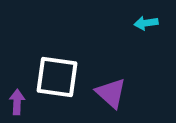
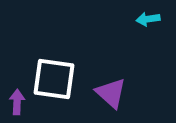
cyan arrow: moved 2 px right, 4 px up
white square: moved 3 px left, 2 px down
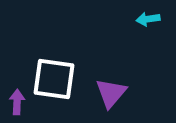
purple triangle: rotated 28 degrees clockwise
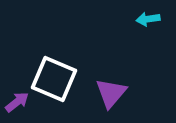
white square: rotated 15 degrees clockwise
purple arrow: rotated 50 degrees clockwise
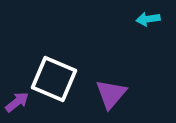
purple triangle: moved 1 px down
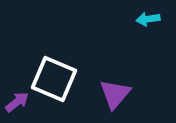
purple triangle: moved 4 px right
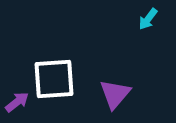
cyan arrow: rotated 45 degrees counterclockwise
white square: rotated 27 degrees counterclockwise
